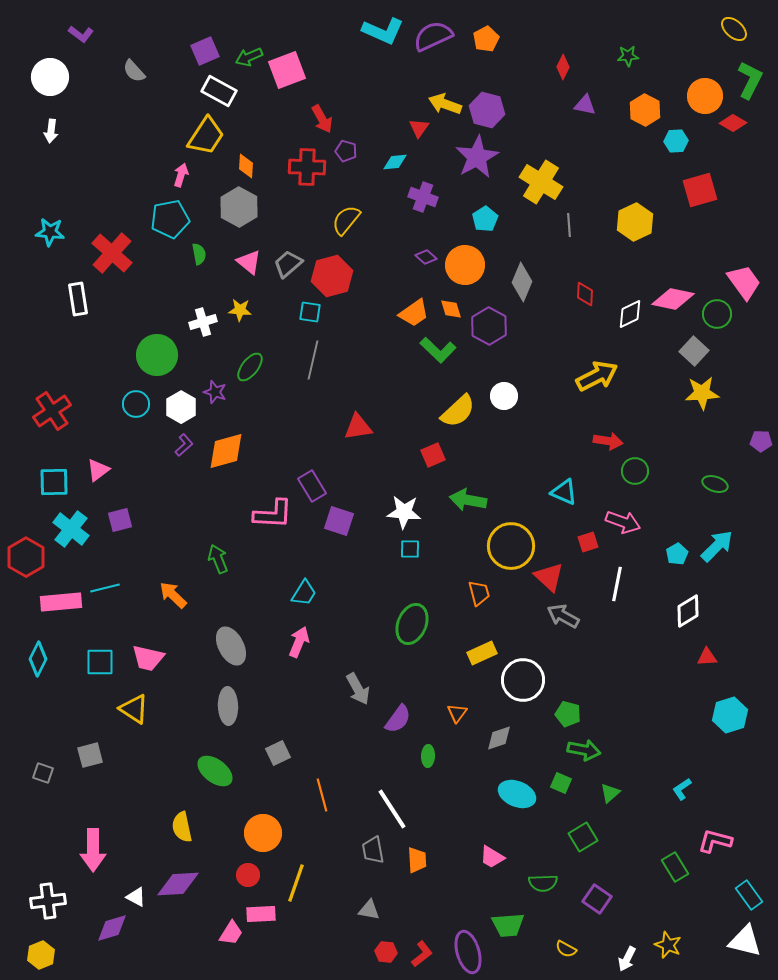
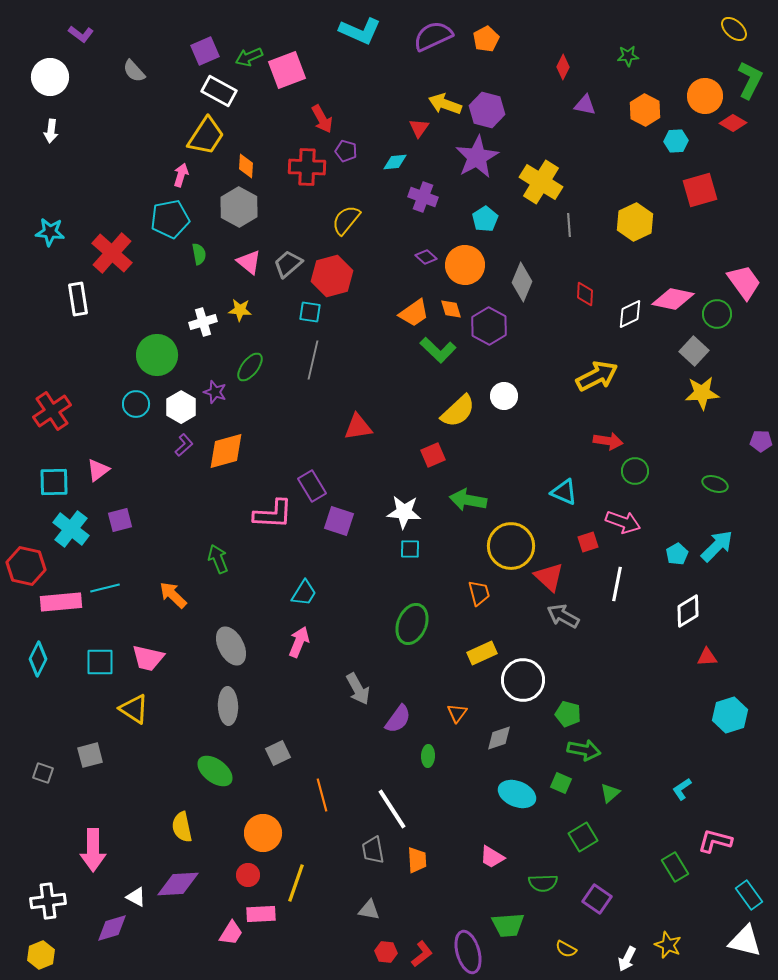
cyan L-shape at (383, 31): moved 23 px left
red hexagon at (26, 557): moved 9 px down; rotated 18 degrees counterclockwise
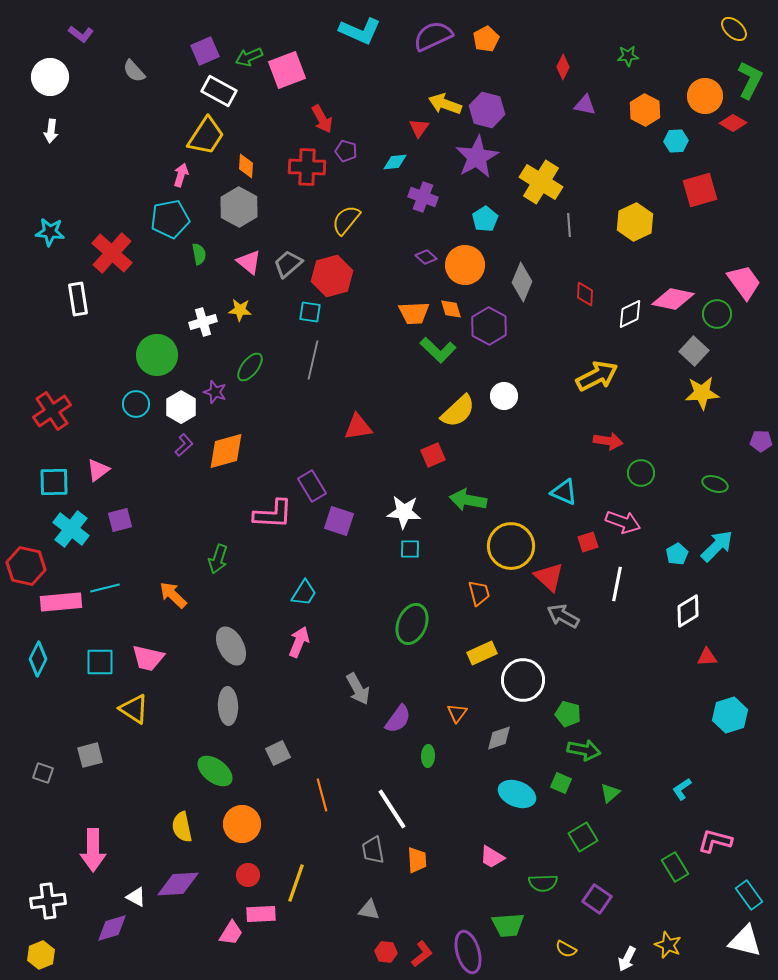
orange trapezoid at (414, 313): rotated 32 degrees clockwise
green circle at (635, 471): moved 6 px right, 2 px down
green arrow at (218, 559): rotated 140 degrees counterclockwise
orange circle at (263, 833): moved 21 px left, 9 px up
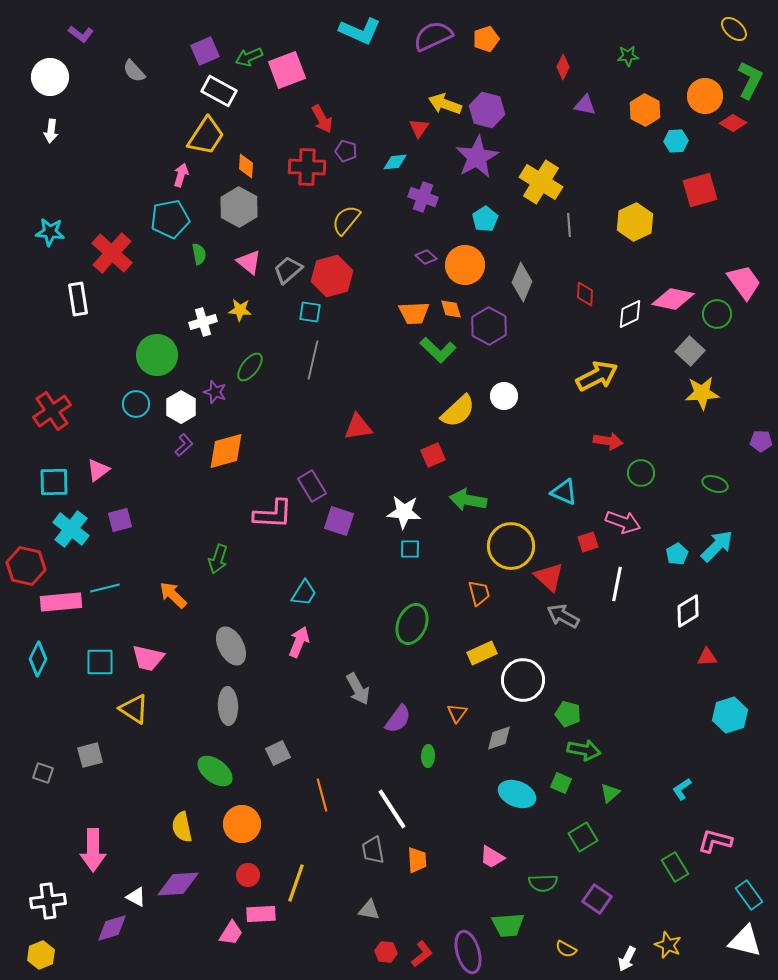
orange pentagon at (486, 39): rotated 10 degrees clockwise
gray trapezoid at (288, 264): moved 6 px down
gray square at (694, 351): moved 4 px left
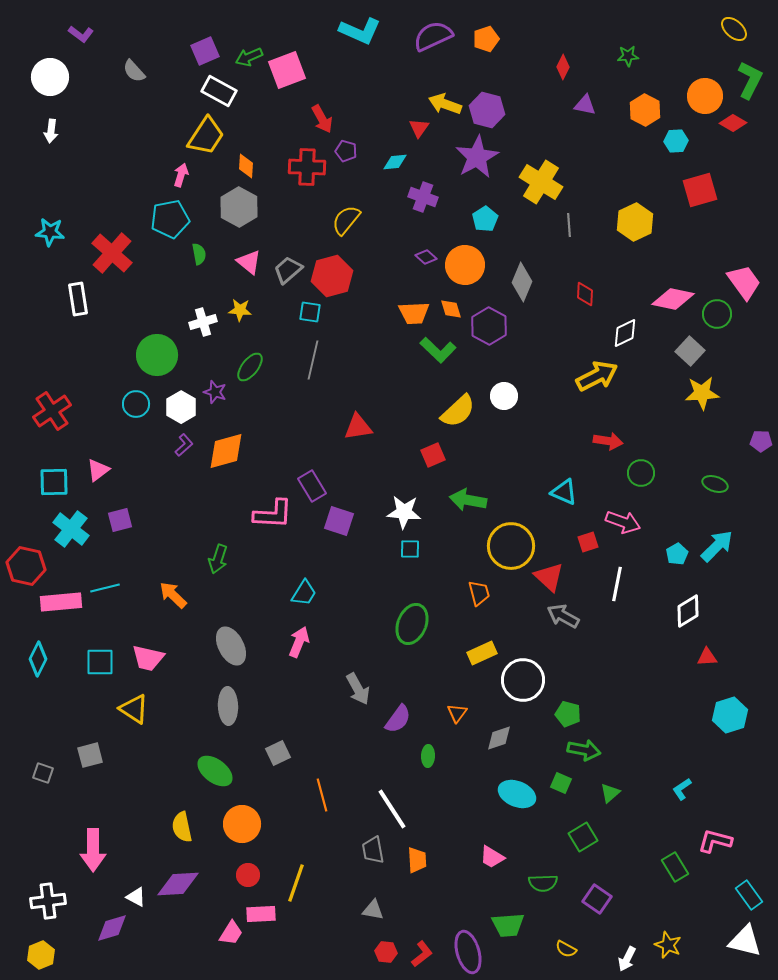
white diamond at (630, 314): moved 5 px left, 19 px down
gray triangle at (369, 910): moved 4 px right
